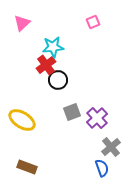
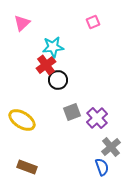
blue semicircle: moved 1 px up
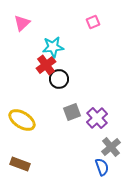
black circle: moved 1 px right, 1 px up
brown rectangle: moved 7 px left, 3 px up
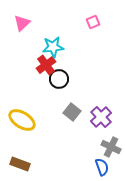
gray square: rotated 30 degrees counterclockwise
purple cross: moved 4 px right, 1 px up
gray cross: rotated 24 degrees counterclockwise
